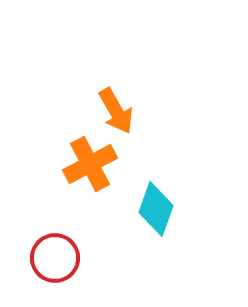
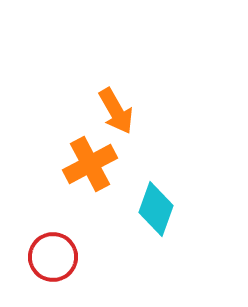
red circle: moved 2 px left, 1 px up
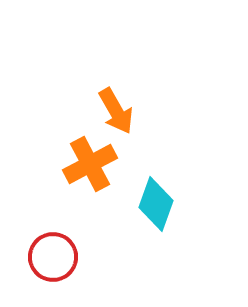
cyan diamond: moved 5 px up
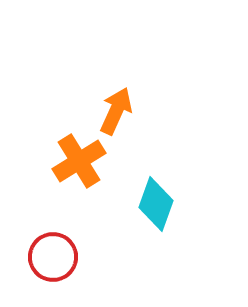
orange arrow: rotated 126 degrees counterclockwise
orange cross: moved 11 px left, 3 px up; rotated 4 degrees counterclockwise
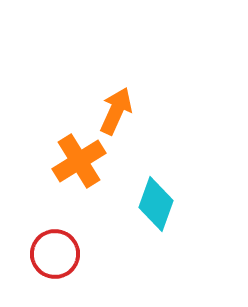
red circle: moved 2 px right, 3 px up
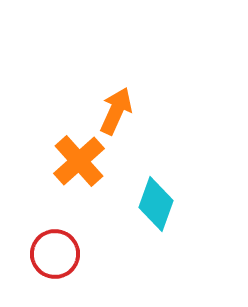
orange cross: rotated 10 degrees counterclockwise
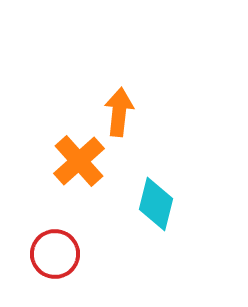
orange arrow: moved 3 px right, 1 px down; rotated 18 degrees counterclockwise
cyan diamond: rotated 6 degrees counterclockwise
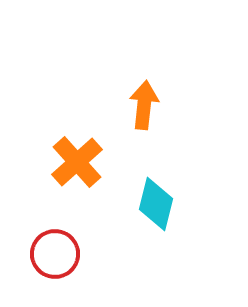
orange arrow: moved 25 px right, 7 px up
orange cross: moved 2 px left, 1 px down
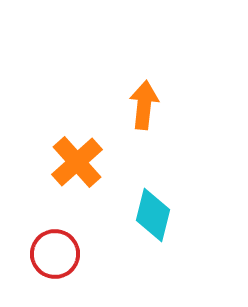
cyan diamond: moved 3 px left, 11 px down
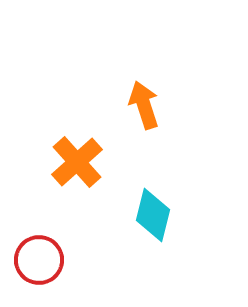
orange arrow: rotated 24 degrees counterclockwise
red circle: moved 16 px left, 6 px down
